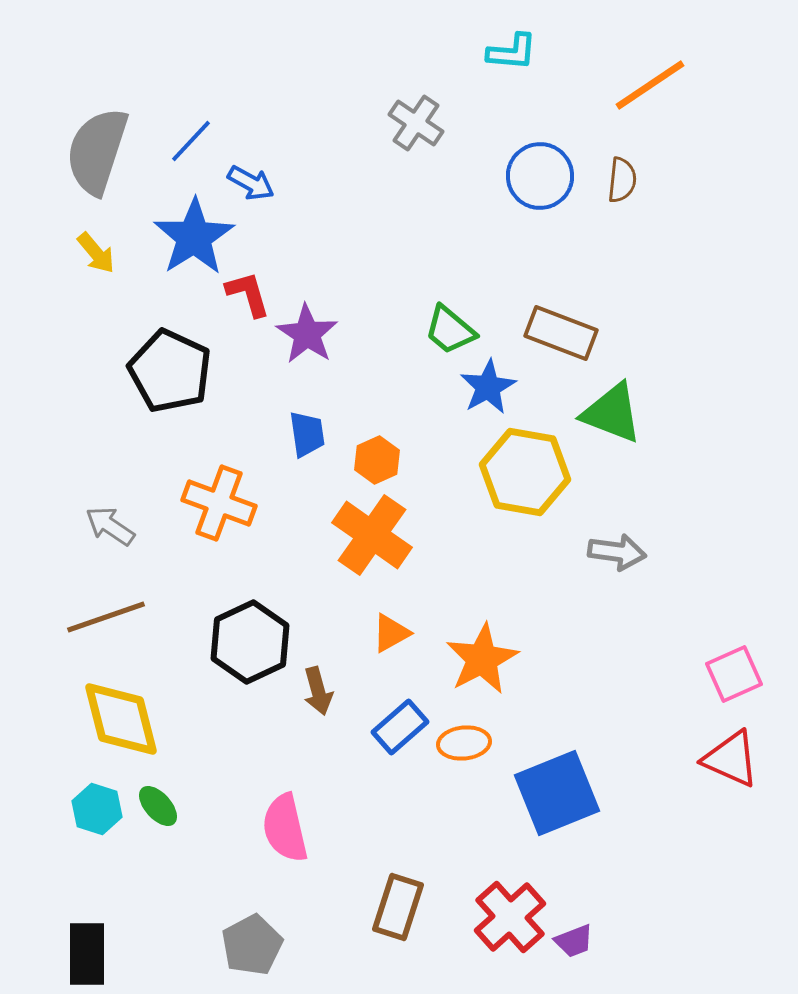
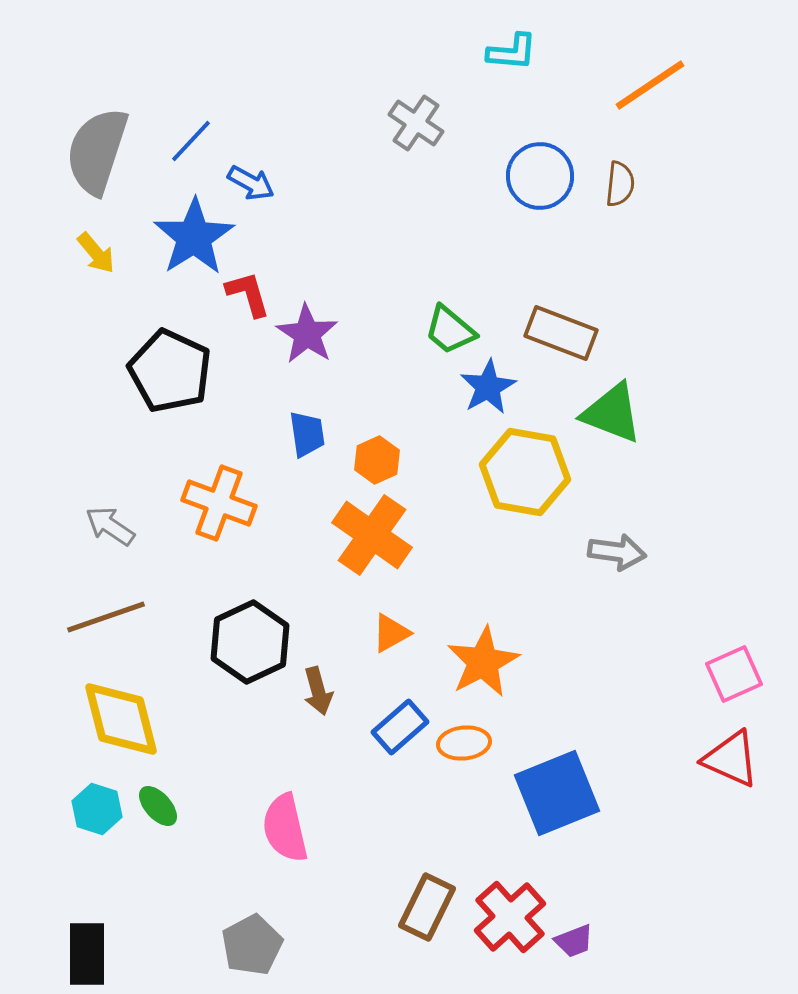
brown semicircle at (622, 180): moved 2 px left, 4 px down
orange star at (482, 659): moved 1 px right, 3 px down
brown rectangle at (398, 907): moved 29 px right; rotated 8 degrees clockwise
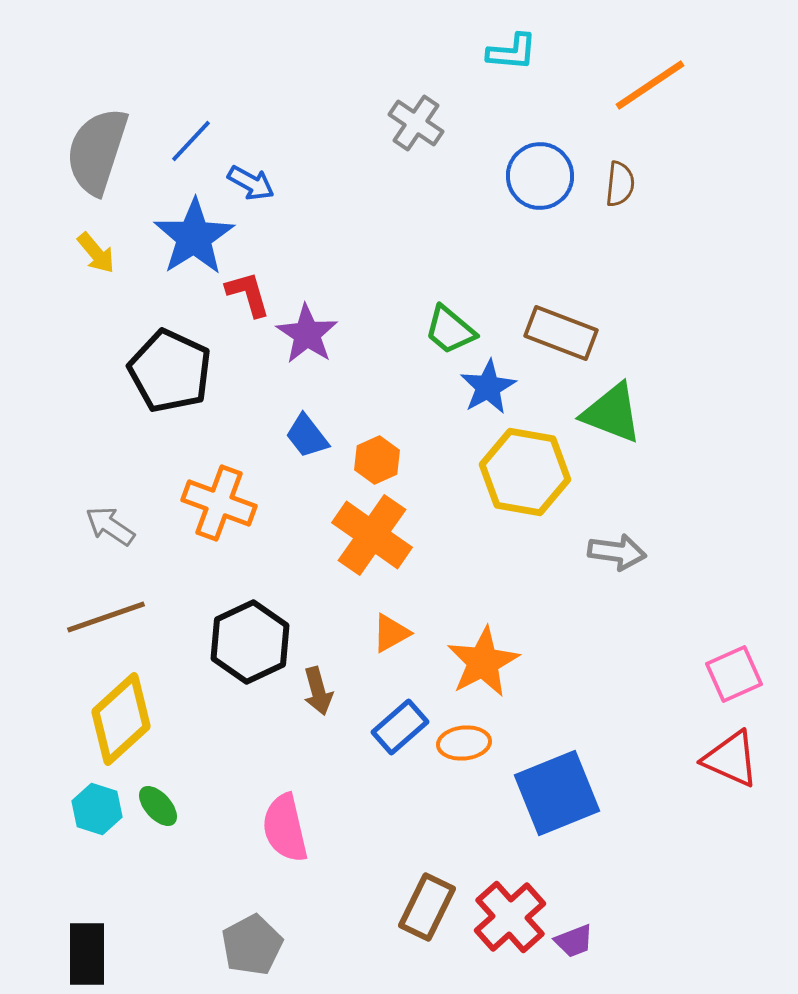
blue trapezoid at (307, 434): moved 2 px down; rotated 150 degrees clockwise
yellow diamond at (121, 719): rotated 62 degrees clockwise
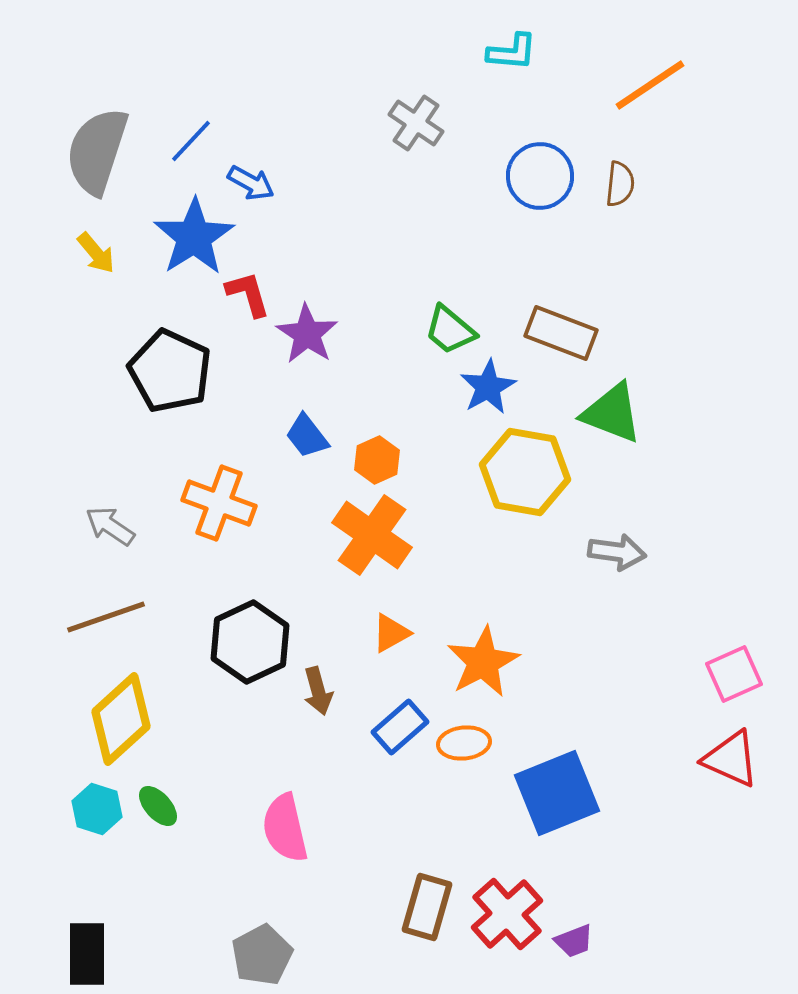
brown rectangle at (427, 907): rotated 10 degrees counterclockwise
red cross at (510, 917): moved 3 px left, 3 px up
gray pentagon at (252, 945): moved 10 px right, 10 px down
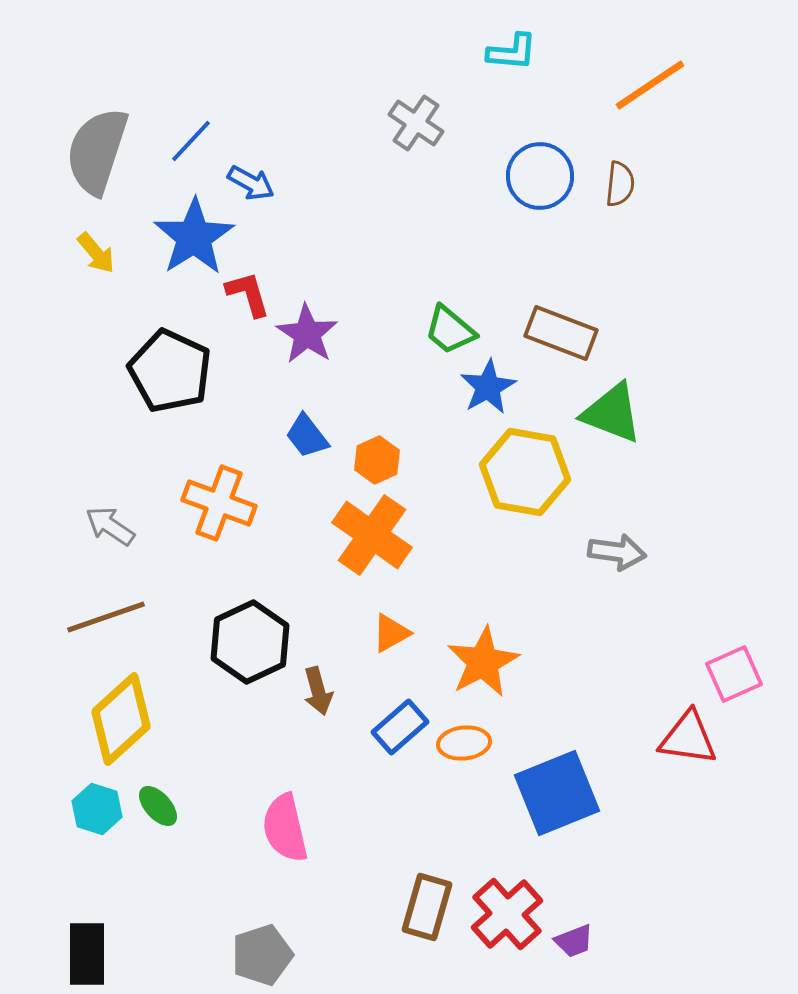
red triangle at (731, 759): moved 43 px left, 21 px up; rotated 16 degrees counterclockwise
gray pentagon at (262, 955): rotated 10 degrees clockwise
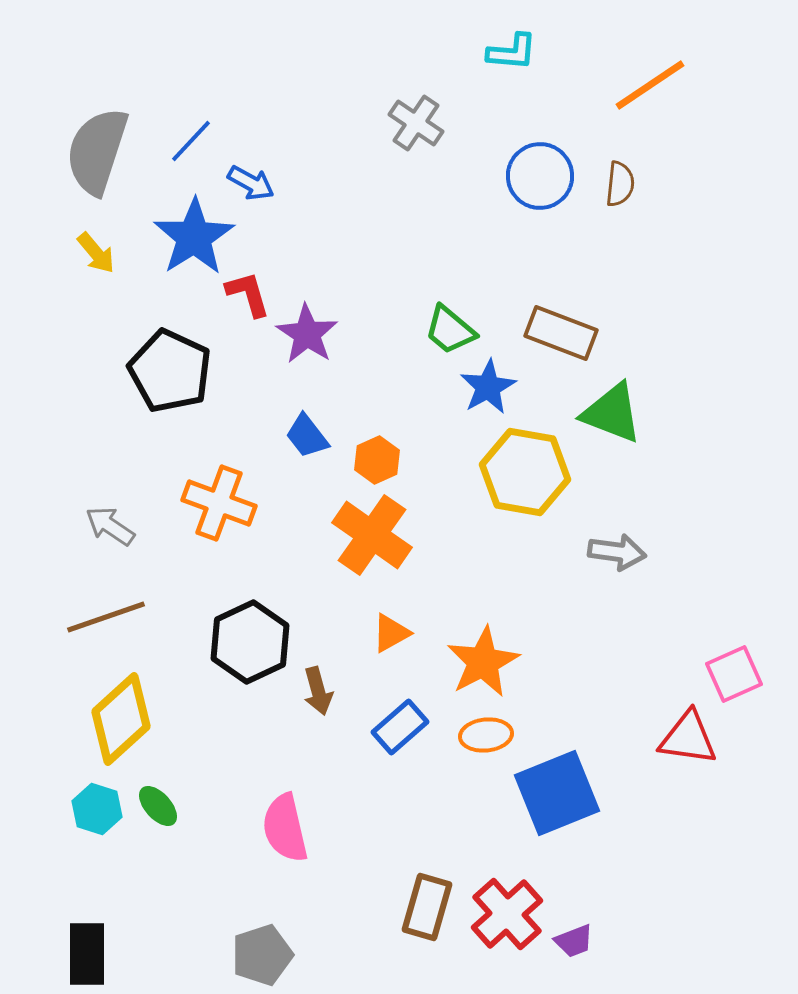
orange ellipse at (464, 743): moved 22 px right, 8 px up
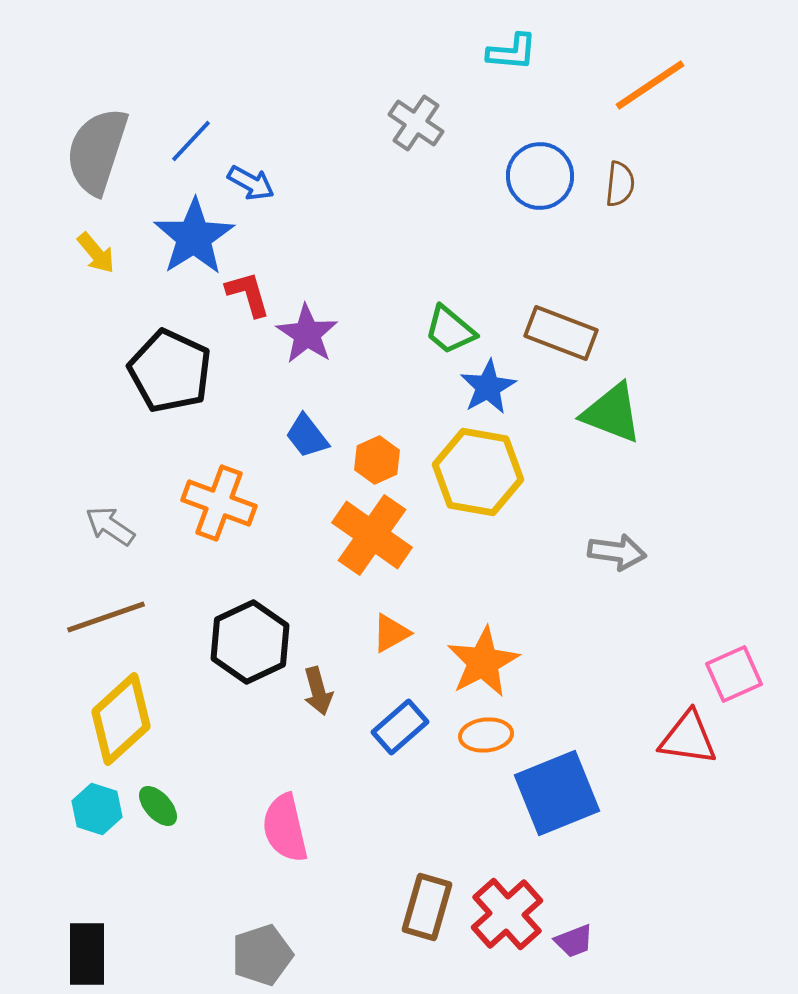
yellow hexagon at (525, 472): moved 47 px left
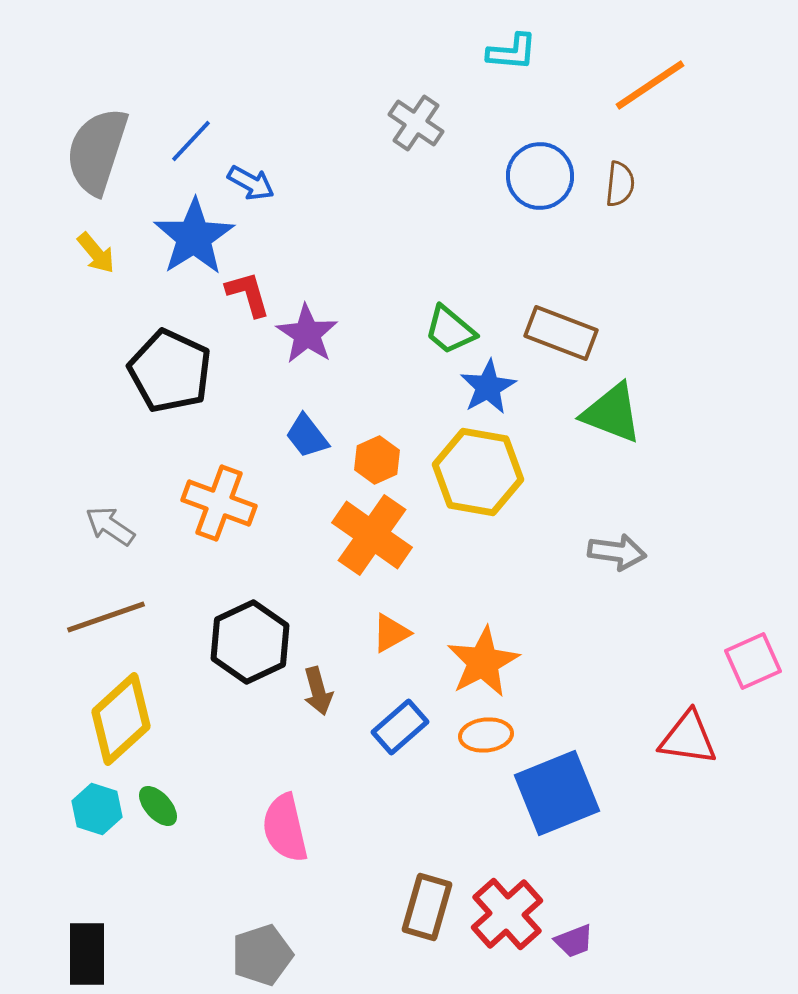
pink square at (734, 674): moved 19 px right, 13 px up
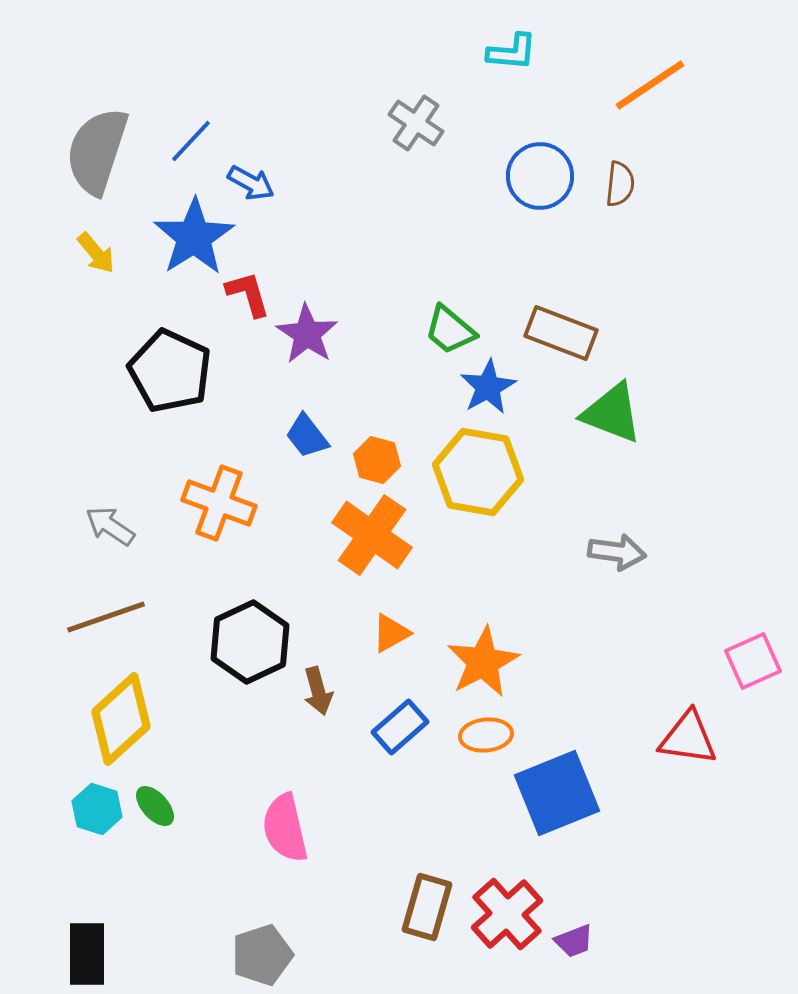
orange hexagon at (377, 460): rotated 21 degrees counterclockwise
green ellipse at (158, 806): moved 3 px left
